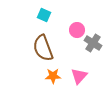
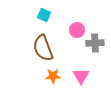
gray cross: moved 2 px right; rotated 36 degrees counterclockwise
pink triangle: moved 2 px right; rotated 12 degrees counterclockwise
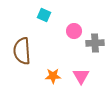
pink circle: moved 3 px left, 1 px down
brown semicircle: moved 21 px left, 3 px down; rotated 16 degrees clockwise
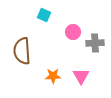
pink circle: moved 1 px left, 1 px down
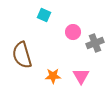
gray cross: rotated 18 degrees counterclockwise
brown semicircle: moved 4 px down; rotated 12 degrees counterclockwise
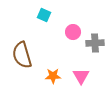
gray cross: rotated 18 degrees clockwise
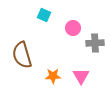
pink circle: moved 4 px up
